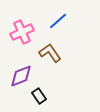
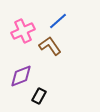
pink cross: moved 1 px right, 1 px up
brown L-shape: moved 7 px up
black rectangle: rotated 63 degrees clockwise
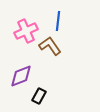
blue line: rotated 42 degrees counterclockwise
pink cross: moved 3 px right
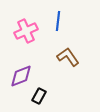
brown L-shape: moved 18 px right, 11 px down
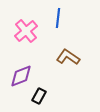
blue line: moved 3 px up
pink cross: rotated 15 degrees counterclockwise
brown L-shape: rotated 20 degrees counterclockwise
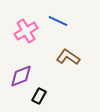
blue line: moved 3 px down; rotated 72 degrees counterclockwise
pink cross: rotated 10 degrees clockwise
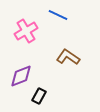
blue line: moved 6 px up
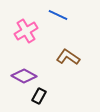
purple diamond: moved 3 px right; rotated 50 degrees clockwise
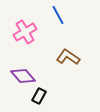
blue line: rotated 36 degrees clockwise
pink cross: moved 1 px left, 1 px down
purple diamond: moved 1 px left; rotated 20 degrees clockwise
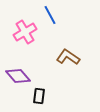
blue line: moved 8 px left
purple diamond: moved 5 px left
black rectangle: rotated 21 degrees counterclockwise
